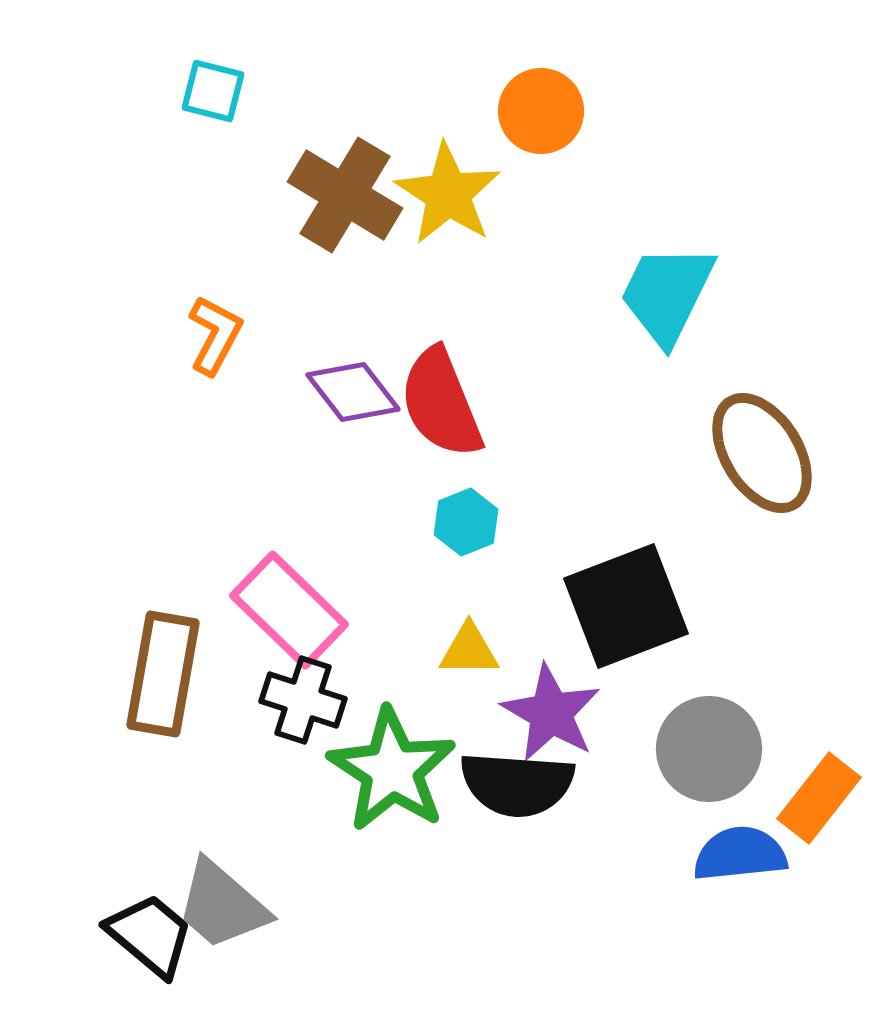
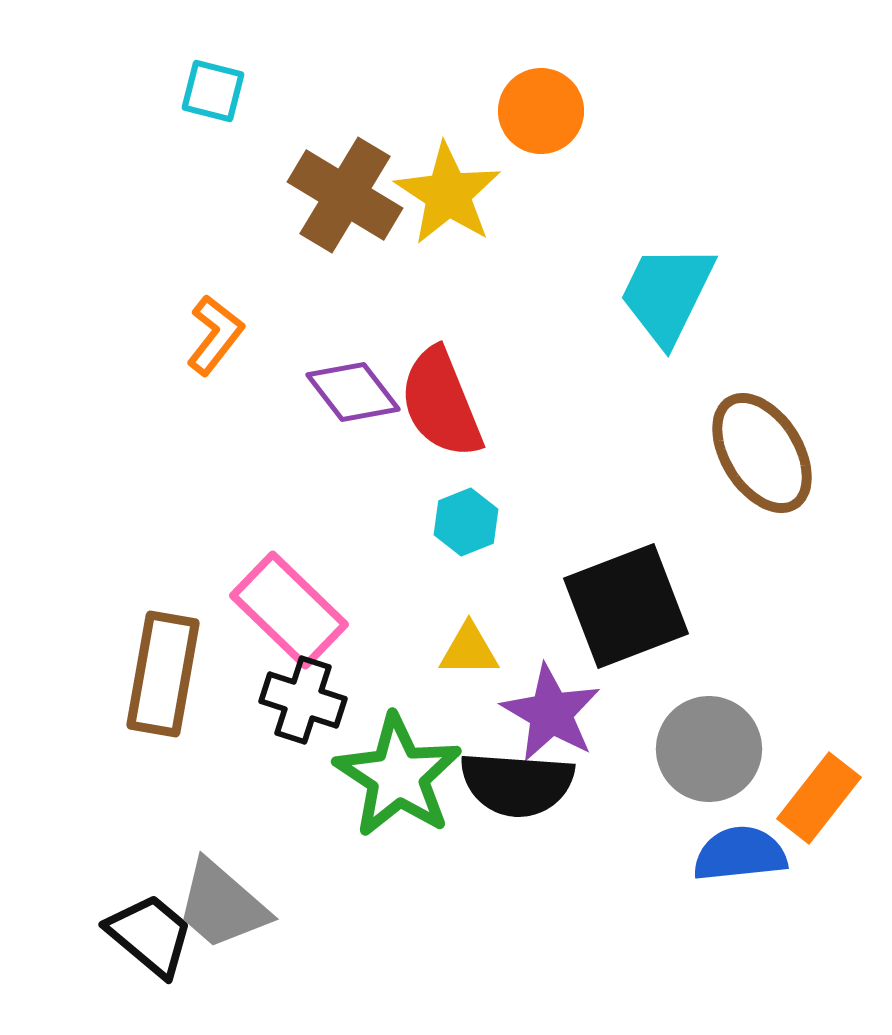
orange L-shape: rotated 10 degrees clockwise
green star: moved 6 px right, 6 px down
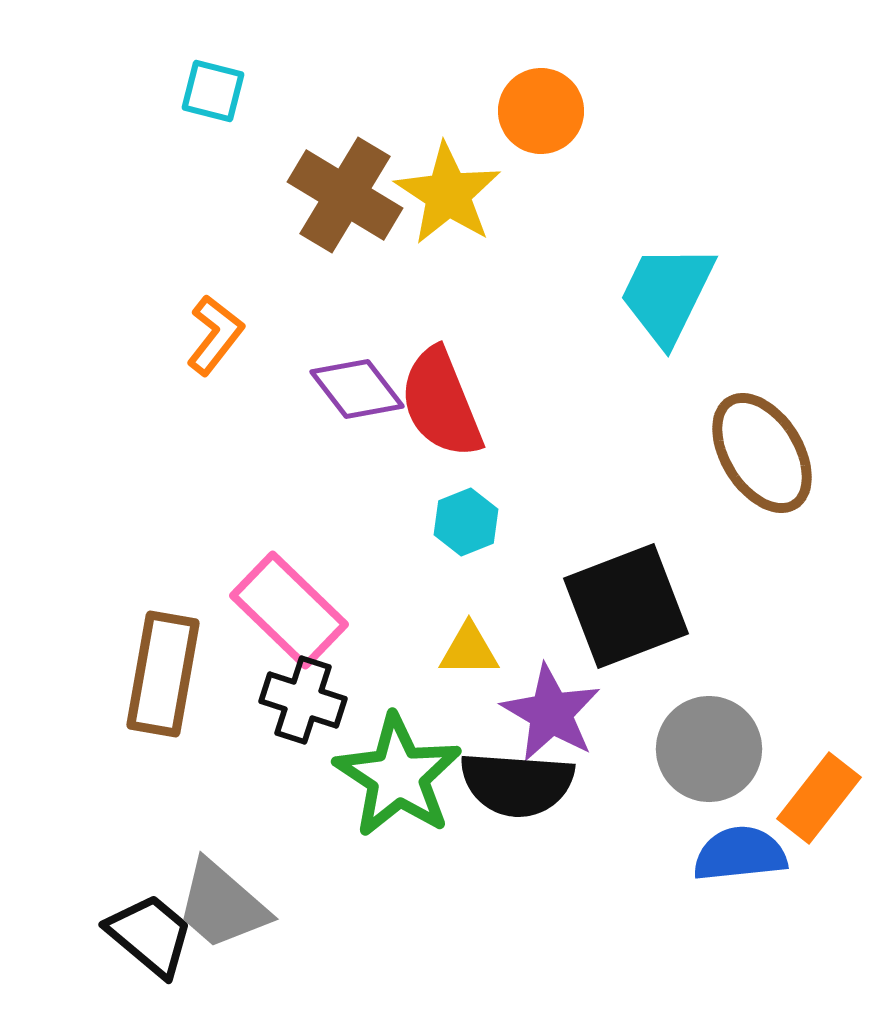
purple diamond: moved 4 px right, 3 px up
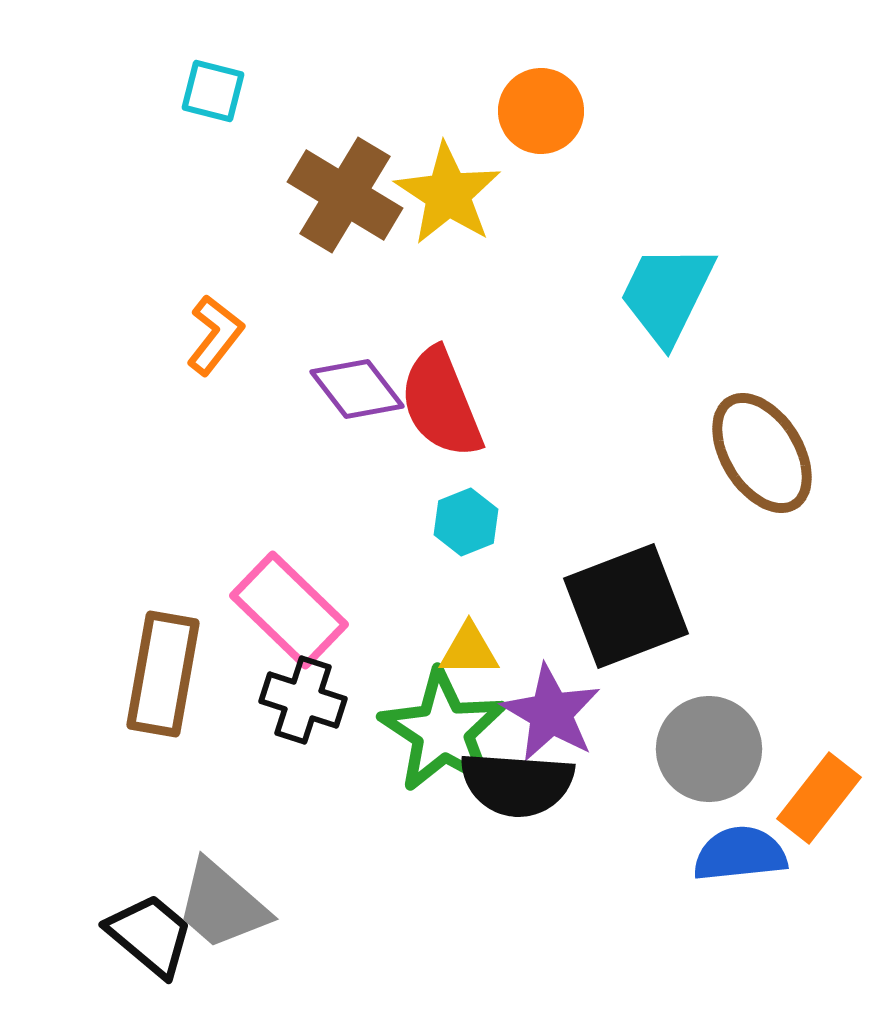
green star: moved 45 px right, 45 px up
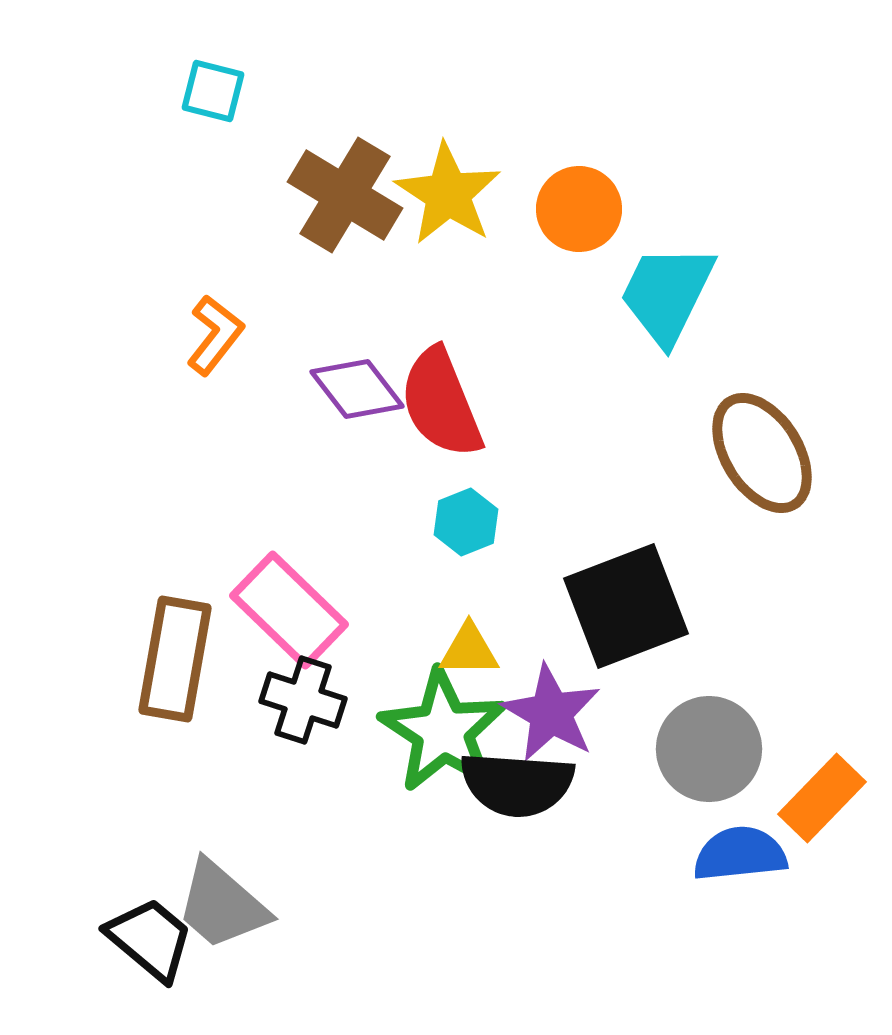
orange circle: moved 38 px right, 98 px down
brown rectangle: moved 12 px right, 15 px up
orange rectangle: moved 3 px right; rotated 6 degrees clockwise
black trapezoid: moved 4 px down
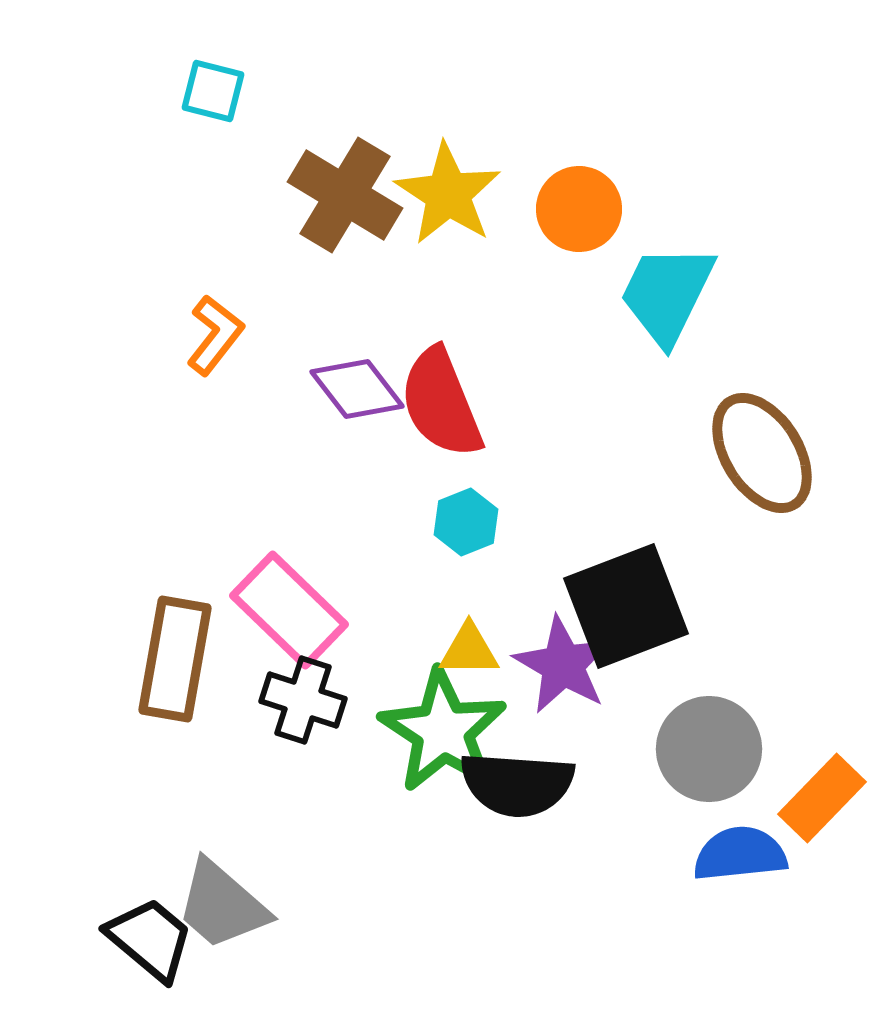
purple star: moved 12 px right, 48 px up
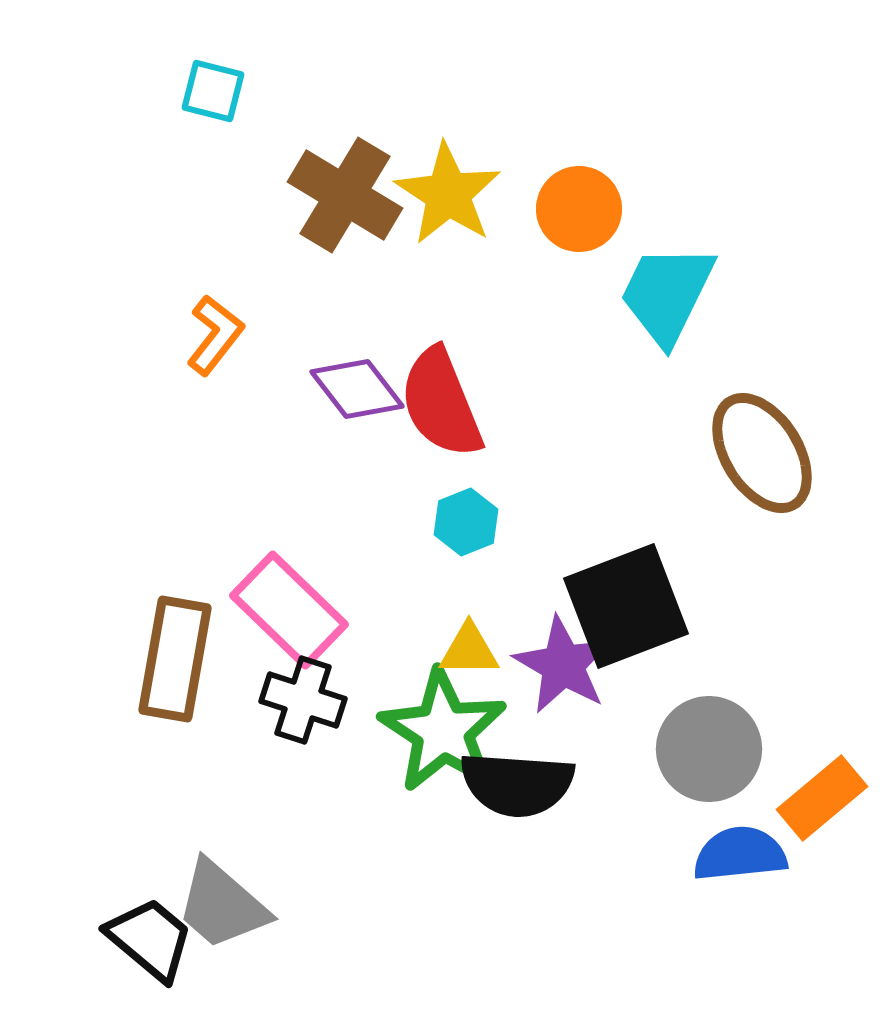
orange rectangle: rotated 6 degrees clockwise
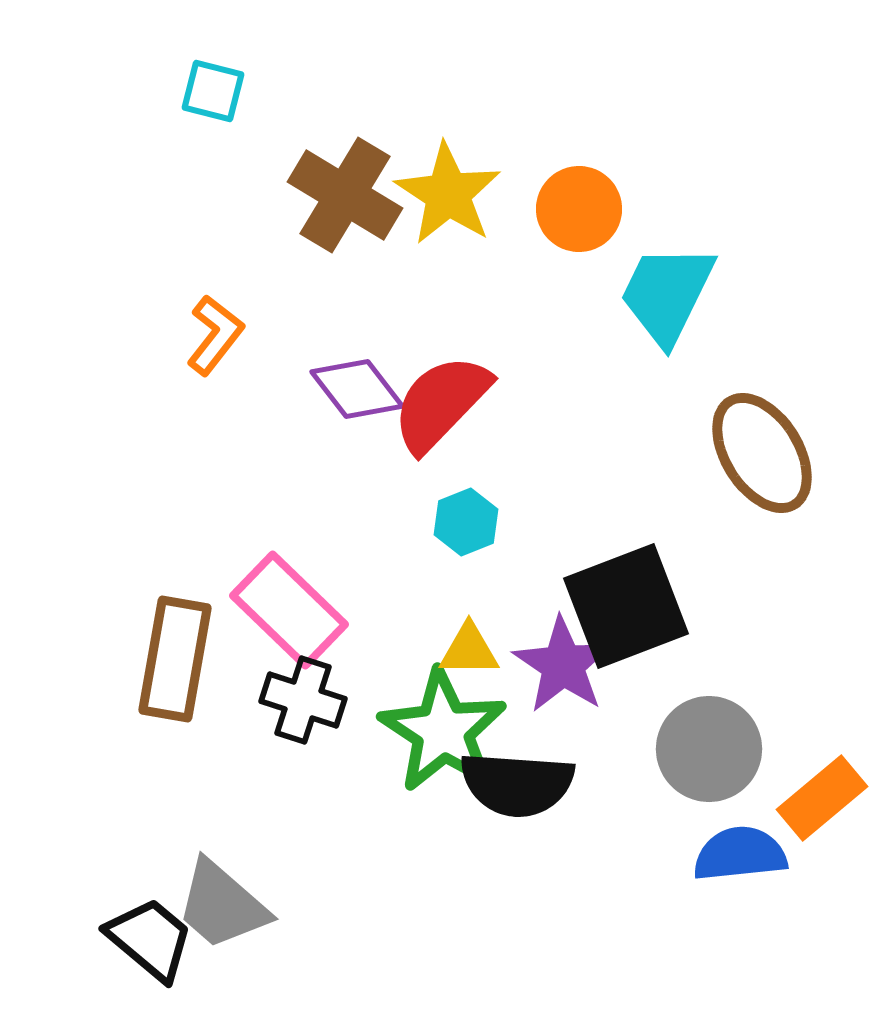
red semicircle: rotated 66 degrees clockwise
purple star: rotated 4 degrees clockwise
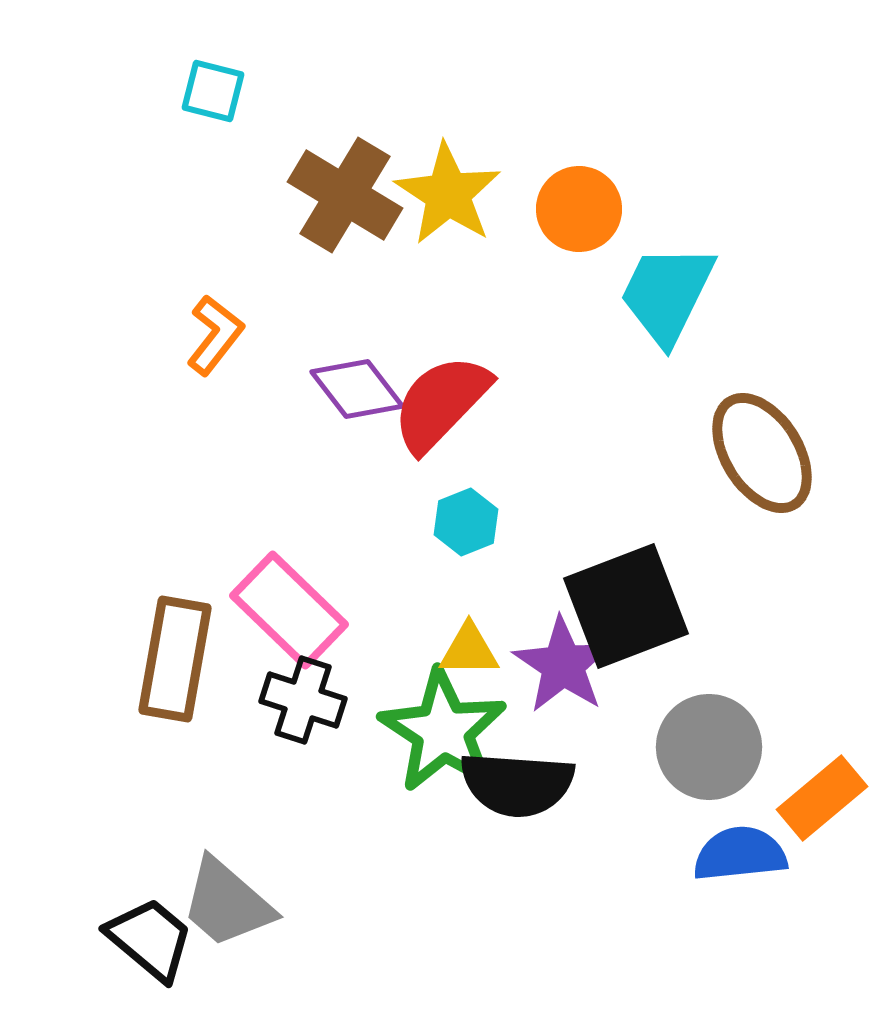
gray circle: moved 2 px up
gray trapezoid: moved 5 px right, 2 px up
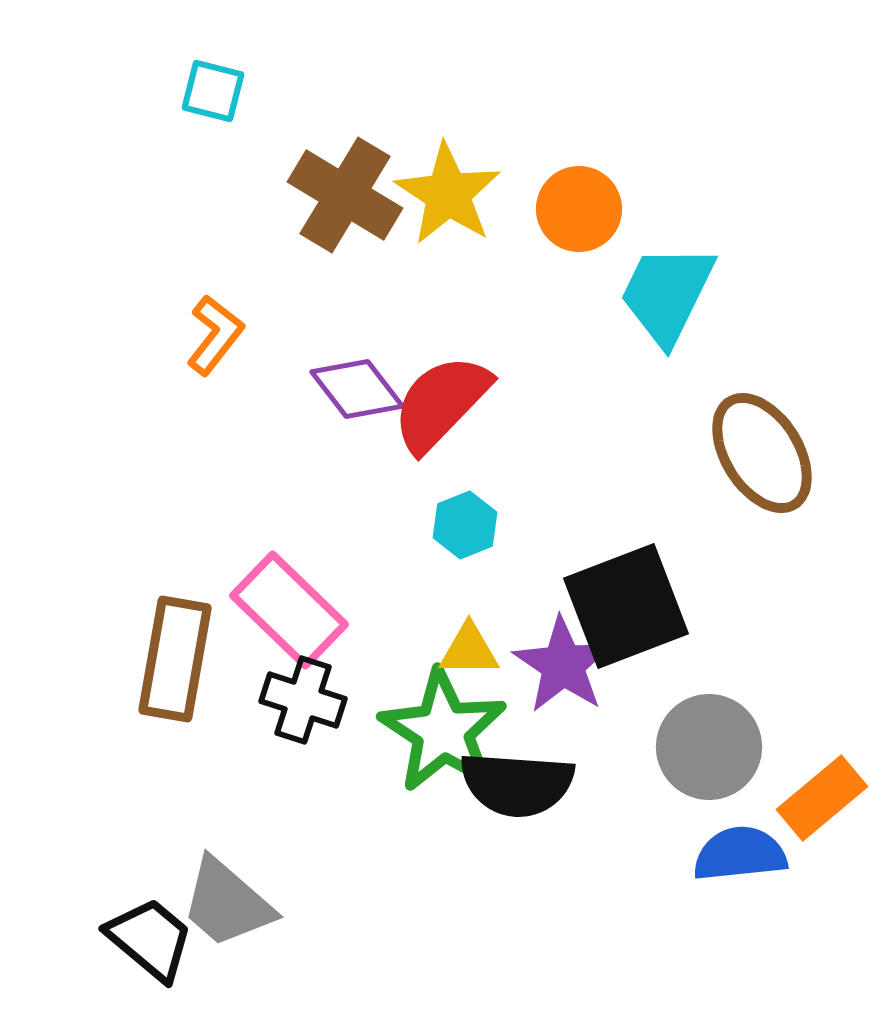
cyan hexagon: moved 1 px left, 3 px down
